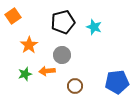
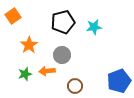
cyan star: rotated 28 degrees counterclockwise
blue pentagon: moved 2 px right, 1 px up; rotated 15 degrees counterclockwise
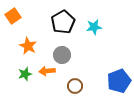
black pentagon: rotated 15 degrees counterclockwise
orange star: moved 1 px left, 1 px down; rotated 12 degrees counterclockwise
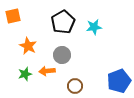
orange square: rotated 21 degrees clockwise
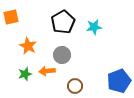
orange square: moved 2 px left, 1 px down
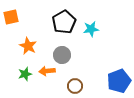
black pentagon: moved 1 px right
cyan star: moved 3 px left, 2 px down
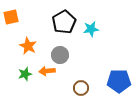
gray circle: moved 2 px left
blue pentagon: rotated 20 degrees clockwise
brown circle: moved 6 px right, 2 px down
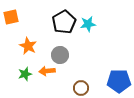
cyan star: moved 3 px left, 5 px up
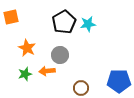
orange star: moved 1 px left, 2 px down
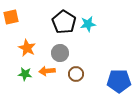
black pentagon: rotated 10 degrees counterclockwise
gray circle: moved 2 px up
green star: rotated 24 degrees clockwise
brown circle: moved 5 px left, 14 px up
